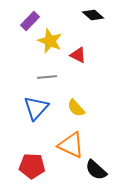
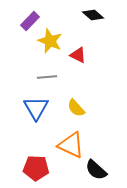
blue triangle: rotated 12 degrees counterclockwise
red pentagon: moved 4 px right, 2 px down
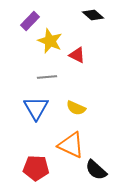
red triangle: moved 1 px left
yellow semicircle: rotated 24 degrees counterclockwise
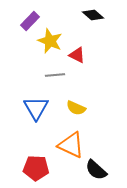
gray line: moved 8 px right, 2 px up
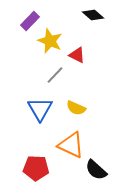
gray line: rotated 42 degrees counterclockwise
blue triangle: moved 4 px right, 1 px down
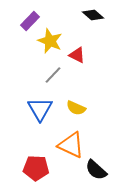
gray line: moved 2 px left
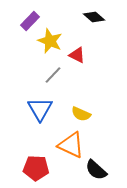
black diamond: moved 1 px right, 2 px down
yellow semicircle: moved 5 px right, 6 px down
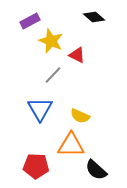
purple rectangle: rotated 18 degrees clockwise
yellow star: moved 1 px right
yellow semicircle: moved 1 px left, 2 px down
orange triangle: rotated 24 degrees counterclockwise
red pentagon: moved 2 px up
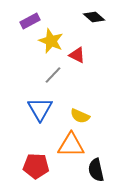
black semicircle: rotated 35 degrees clockwise
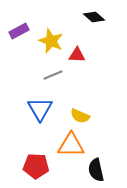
purple rectangle: moved 11 px left, 10 px down
red triangle: rotated 24 degrees counterclockwise
gray line: rotated 24 degrees clockwise
